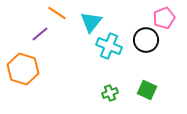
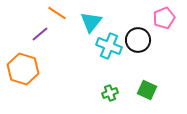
black circle: moved 8 px left
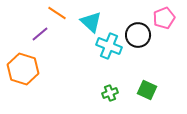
cyan triangle: rotated 25 degrees counterclockwise
black circle: moved 5 px up
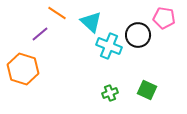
pink pentagon: rotated 30 degrees clockwise
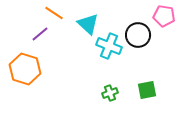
orange line: moved 3 px left
pink pentagon: moved 2 px up
cyan triangle: moved 3 px left, 2 px down
orange hexagon: moved 2 px right
green square: rotated 36 degrees counterclockwise
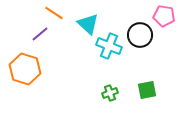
black circle: moved 2 px right
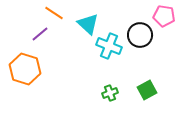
green square: rotated 18 degrees counterclockwise
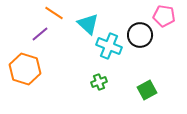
green cross: moved 11 px left, 11 px up
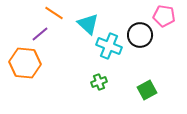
orange hexagon: moved 6 px up; rotated 12 degrees counterclockwise
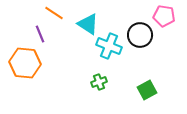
cyan triangle: rotated 10 degrees counterclockwise
purple line: rotated 72 degrees counterclockwise
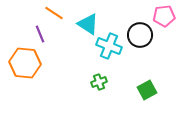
pink pentagon: rotated 15 degrees counterclockwise
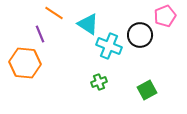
pink pentagon: moved 1 px right; rotated 15 degrees counterclockwise
